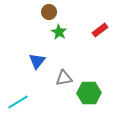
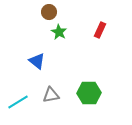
red rectangle: rotated 28 degrees counterclockwise
blue triangle: rotated 30 degrees counterclockwise
gray triangle: moved 13 px left, 17 px down
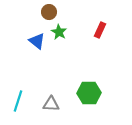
blue triangle: moved 20 px up
gray triangle: moved 9 px down; rotated 12 degrees clockwise
cyan line: moved 1 px up; rotated 40 degrees counterclockwise
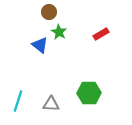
red rectangle: moved 1 px right, 4 px down; rotated 35 degrees clockwise
blue triangle: moved 3 px right, 4 px down
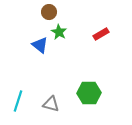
gray triangle: rotated 12 degrees clockwise
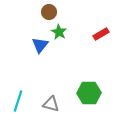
blue triangle: rotated 30 degrees clockwise
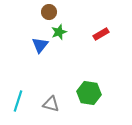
green star: rotated 21 degrees clockwise
green hexagon: rotated 10 degrees clockwise
